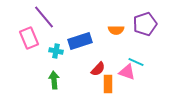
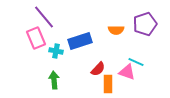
pink rectangle: moved 7 px right
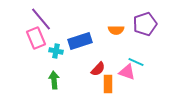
purple line: moved 3 px left, 2 px down
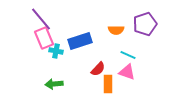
pink rectangle: moved 8 px right
cyan line: moved 8 px left, 7 px up
green arrow: moved 4 px down; rotated 90 degrees counterclockwise
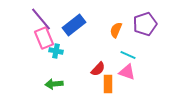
orange semicircle: rotated 112 degrees clockwise
blue rectangle: moved 6 px left, 16 px up; rotated 20 degrees counterclockwise
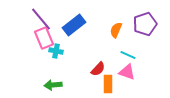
green arrow: moved 1 px left, 1 px down
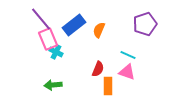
orange semicircle: moved 17 px left
pink rectangle: moved 4 px right, 1 px down
cyan cross: moved 1 px down; rotated 16 degrees clockwise
red semicircle: rotated 21 degrees counterclockwise
orange rectangle: moved 2 px down
